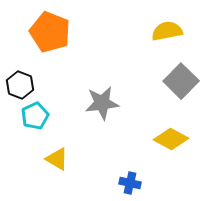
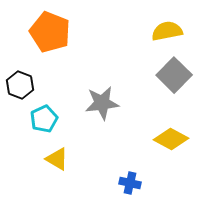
gray square: moved 7 px left, 6 px up
cyan pentagon: moved 9 px right, 3 px down
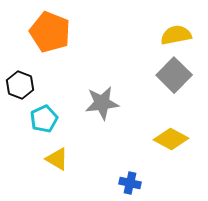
yellow semicircle: moved 9 px right, 4 px down
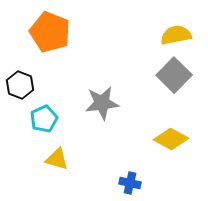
yellow triangle: rotated 15 degrees counterclockwise
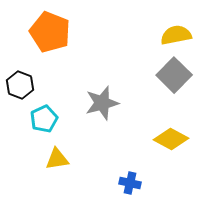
gray star: rotated 8 degrees counterclockwise
yellow triangle: rotated 25 degrees counterclockwise
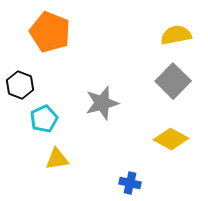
gray square: moved 1 px left, 6 px down
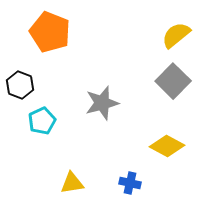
yellow semicircle: rotated 28 degrees counterclockwise
cyan pentagon: moved 2 px left, 2 px down
yellow diamond: moved 4 px left, 7 px down
yellow triangle: moved 15 px right, 24 px down
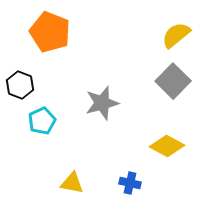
yellow triangle: rotated 20 degrees clockwise
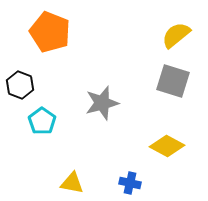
gray square: rotated 28 degrees counterclockwise
cyan pentagon: rotated 12 degrees counterclockwise
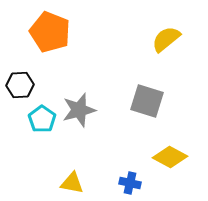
yellow semicircle: moved 10 px left, 4 px down
gray square: moved 26 px left, 20 px down
black hexagon: rotated 24 degrees counterclockwise
gray star: moved 23 px left, 7 px down
cyan pentagon: moved 2 px up
yellow diamond: moved 3 px right, 11 px down
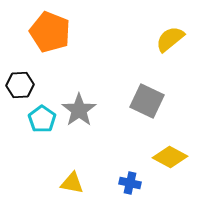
yellow semicircle: moved 4 px right
gray square: rotated 8 degrees clockwise
gray star: rotated 20 degrees counterclockwise
